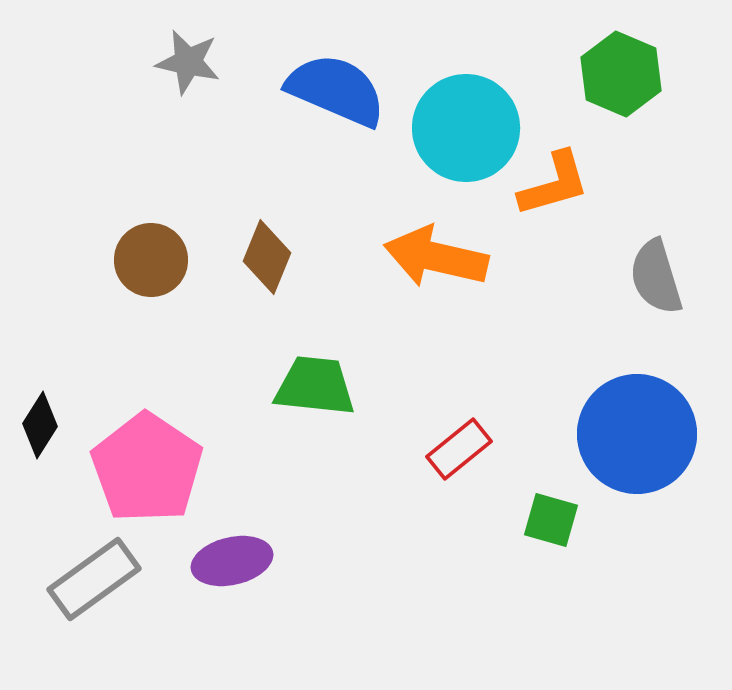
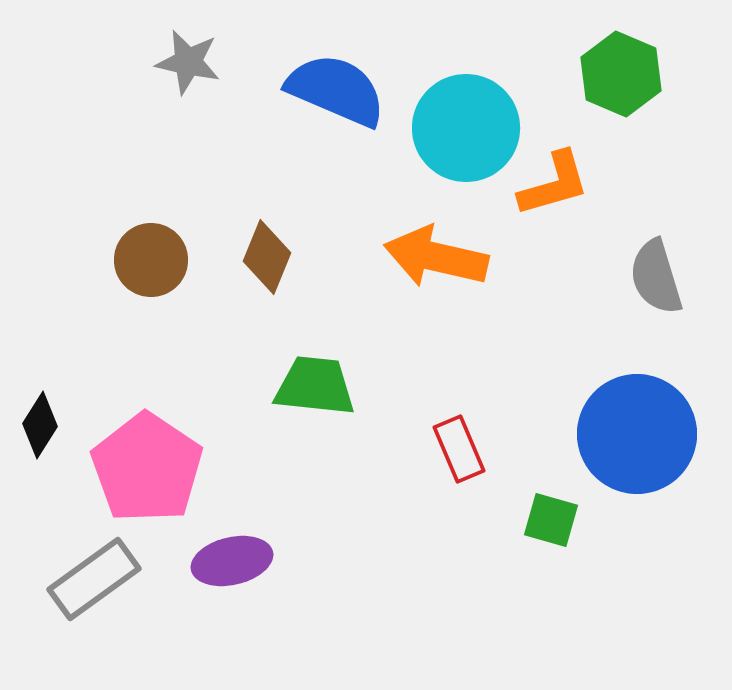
red rectangle: rotated 74 degrees counterclockwise
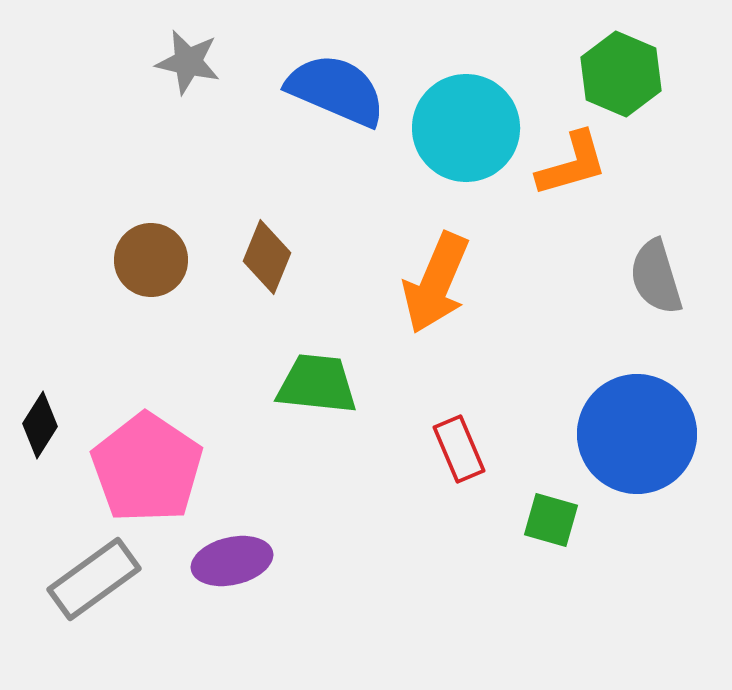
orange L-shape: moved 18 px right, 20 px up
orange arrow: moved 26 px down; rotated 80 degrees counterclockwise
green trapezoid: moved 2 px right, 2 px up
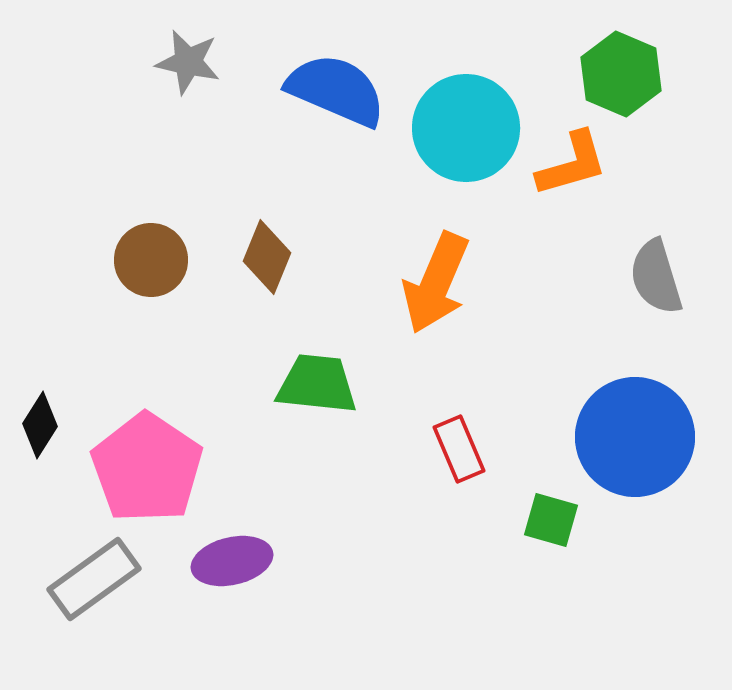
blue circle: moved 2 px left, 3 px down
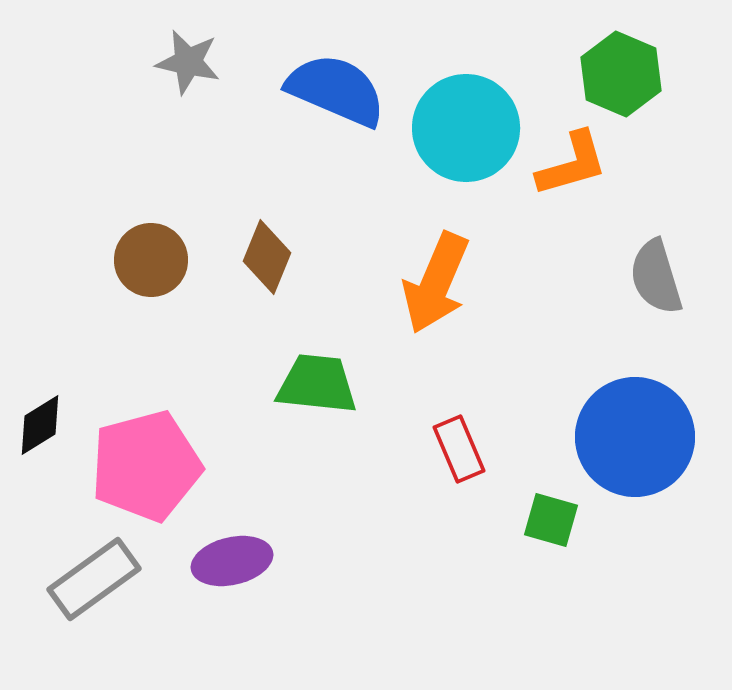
black diamond: rotated 26 degrees clockwise
pink pentagon: moved 1 px left, 2 px up; rotated 23 degrees clockwise
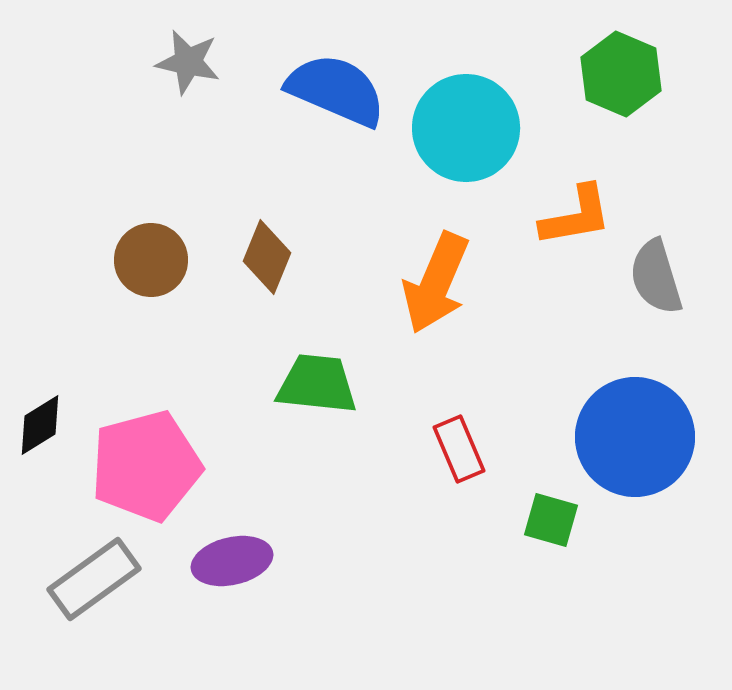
orange L-shape: moved 4 px right, 52 px down; rotated 6 degrees clockwise
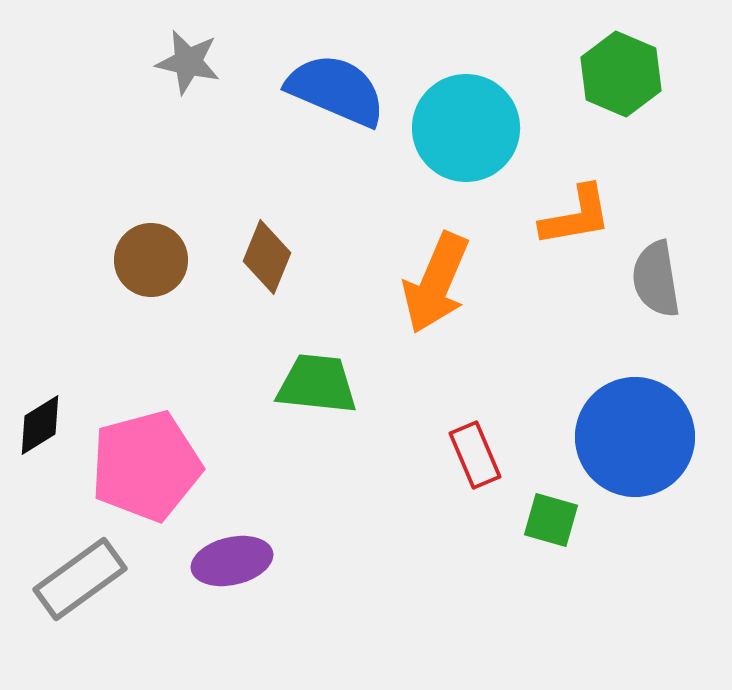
gray semicircle: moved 2 px down; rotated 8 degrees clockwise
red rectangle: moved 16 px right, 6 px down
gray rectangle: moved 14 px left
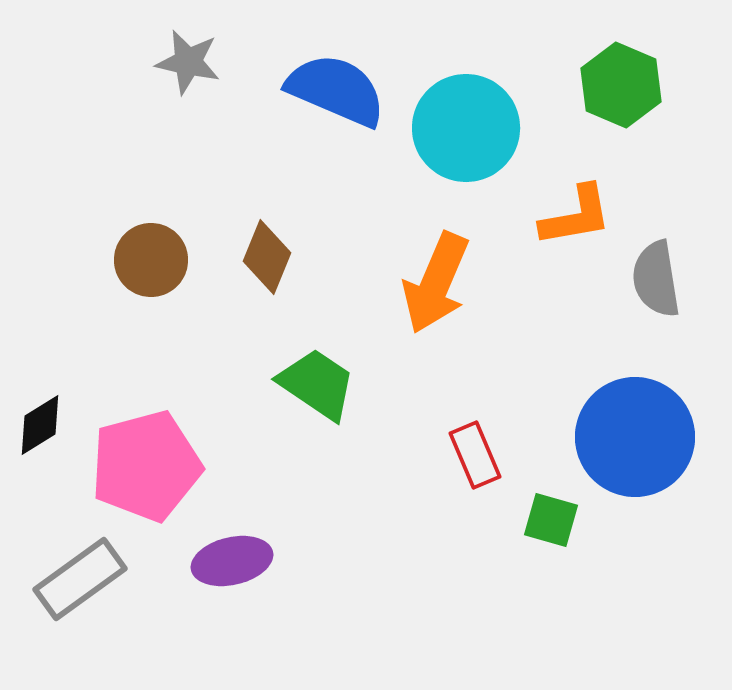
green hexagon: moved 11 px down
green trapezoid: rotated 28 degrees clockwise
